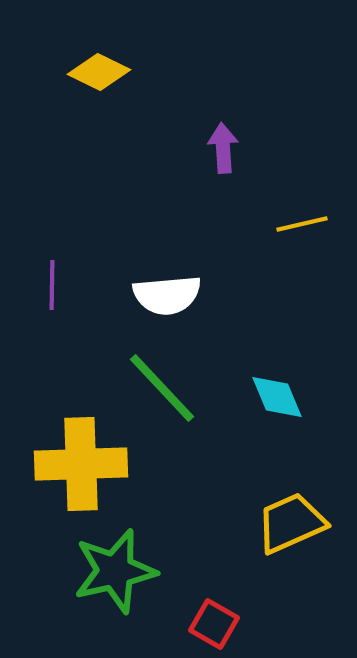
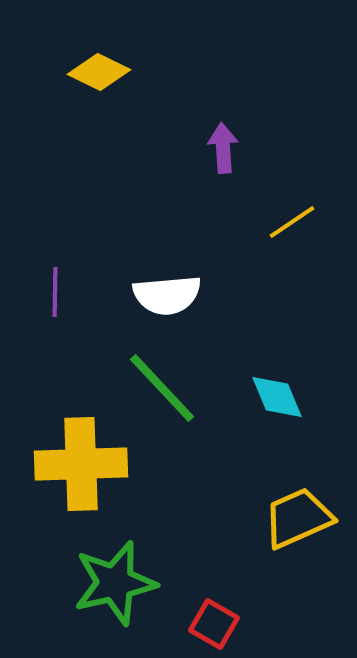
yellow line: moved 10 px left, 2 px up; rotated 21 degrees counterclockwise
purple line: moved 3 px right, 7 px down
yellow trapezoid: moved 7 px right, 5 px up
green star: moved 12 px down
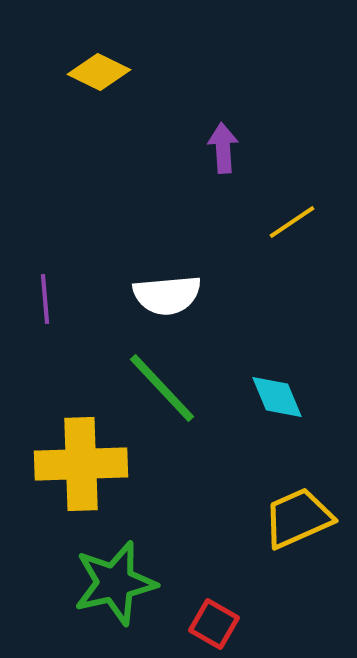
purple line: moved 10 px left, 7 px down; rotated 6 degrees counterclockwise
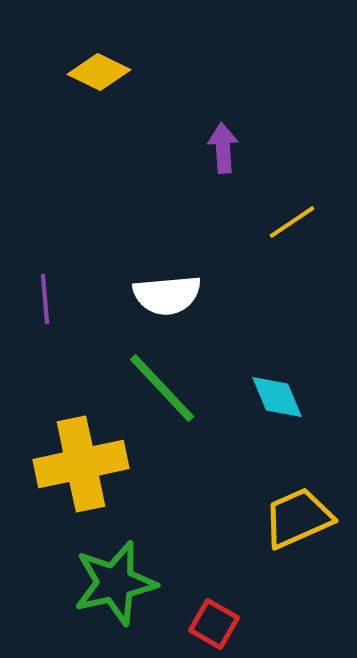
yellow cross: rotated 10 degrees counterclockwise
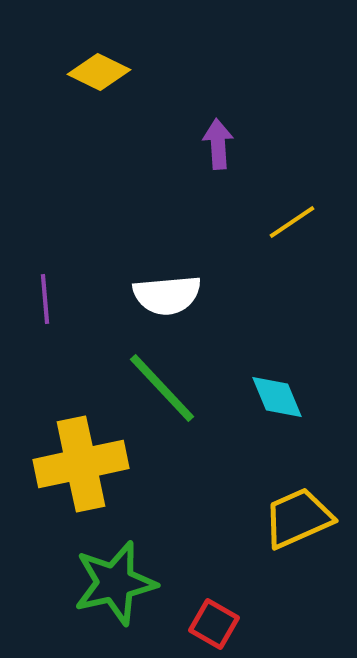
purple arrow: moved 5 px left, 4 px up
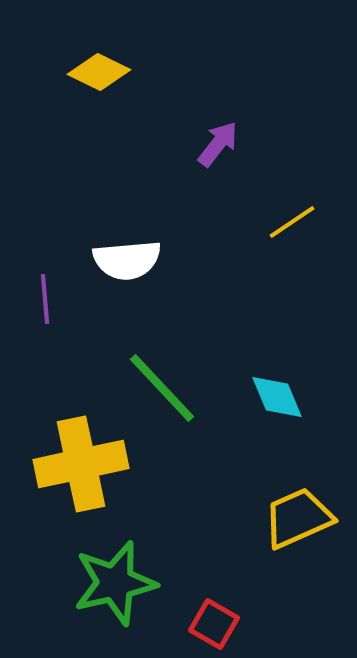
purple arrow: rotated 42 degrees clockwise
white semicircle: moved 40 px left, 35 px up
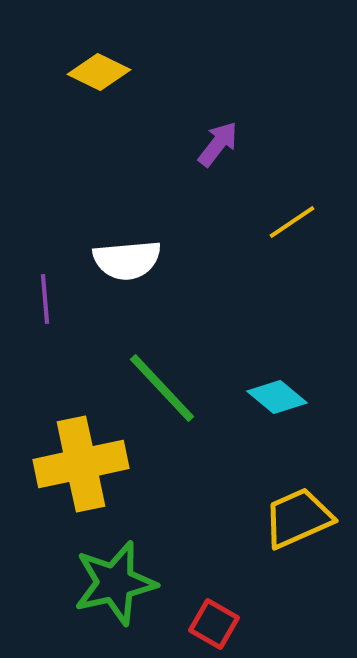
cyan diamond: rotated 28 degrees counterclockwise
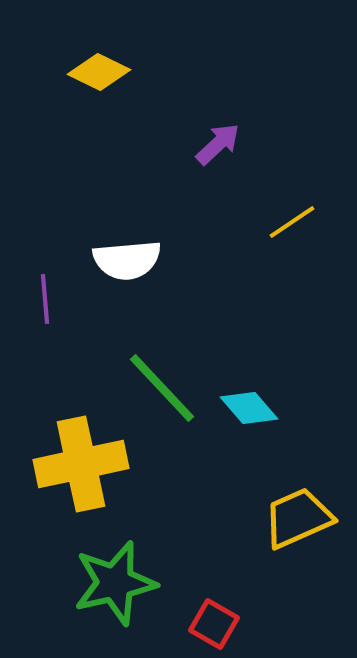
purple arrow: rotated 9 degrees clockwise
cyan diamond: moved 28 px left, 11 px down; rotated 10 degrees clockwise
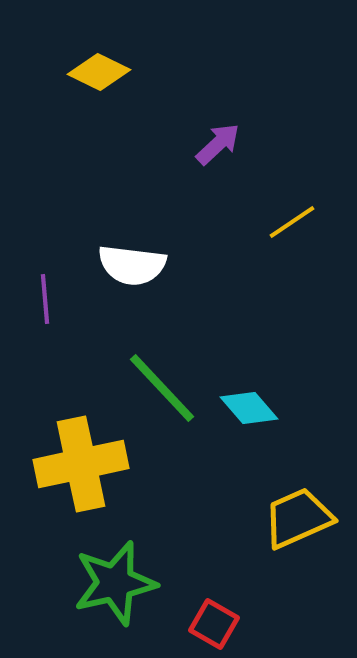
white semicircle: moved 5 px right, 5 px down; rotated 12 degrees clockwise
